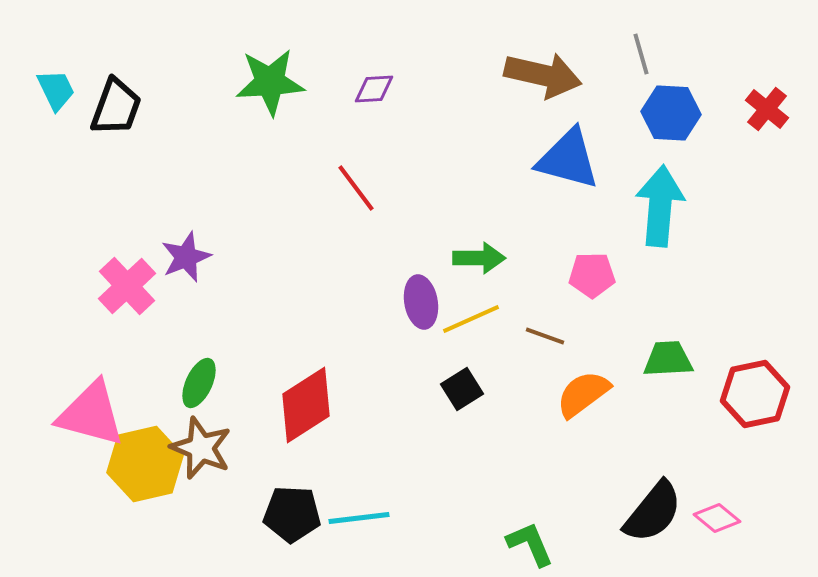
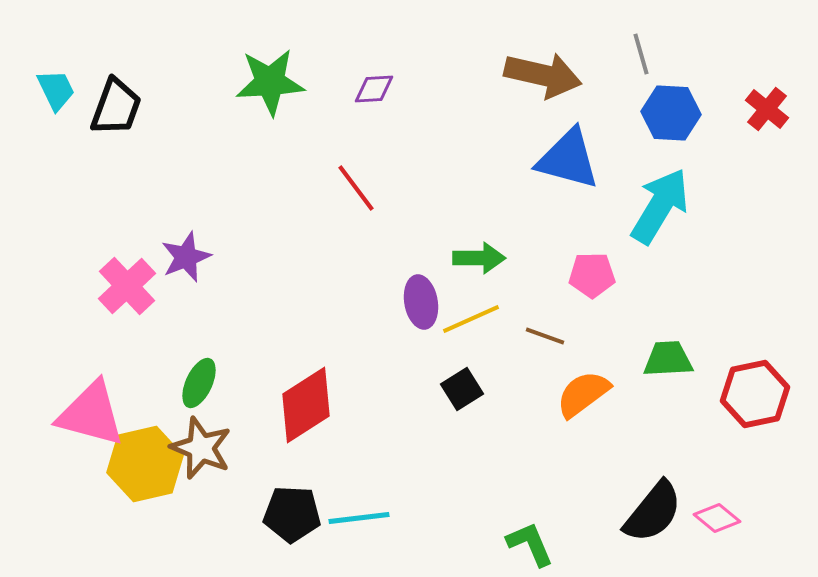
cyan arrow: rotated 26 degrees clockwise
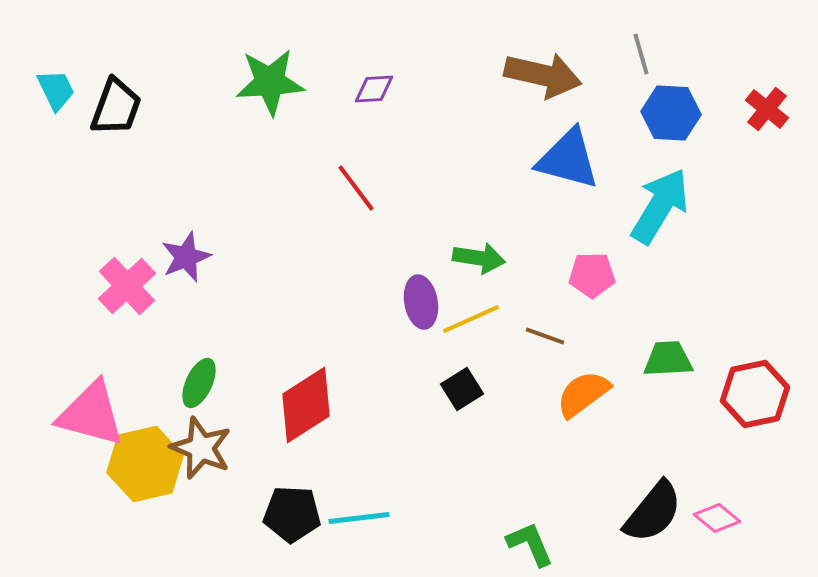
green arrow: rotated 9 degrees clockwise
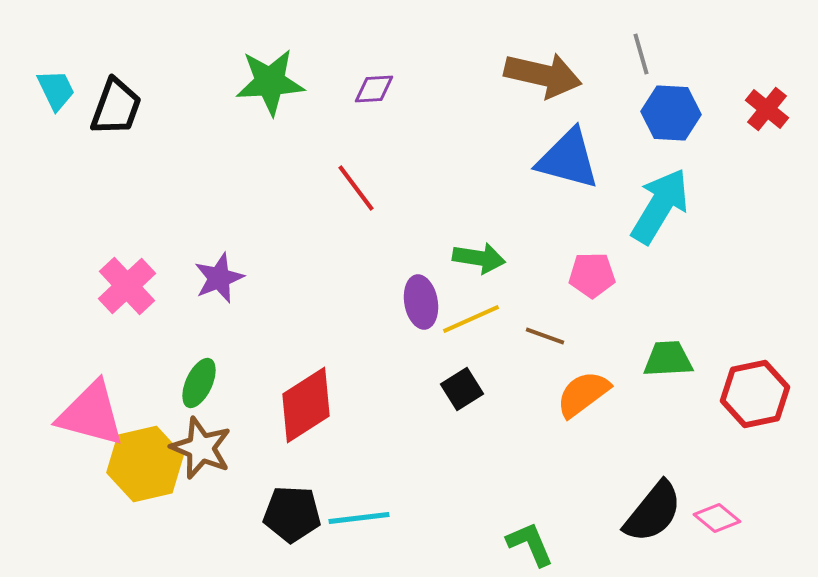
purple star: moved 33 px right, 21 px down
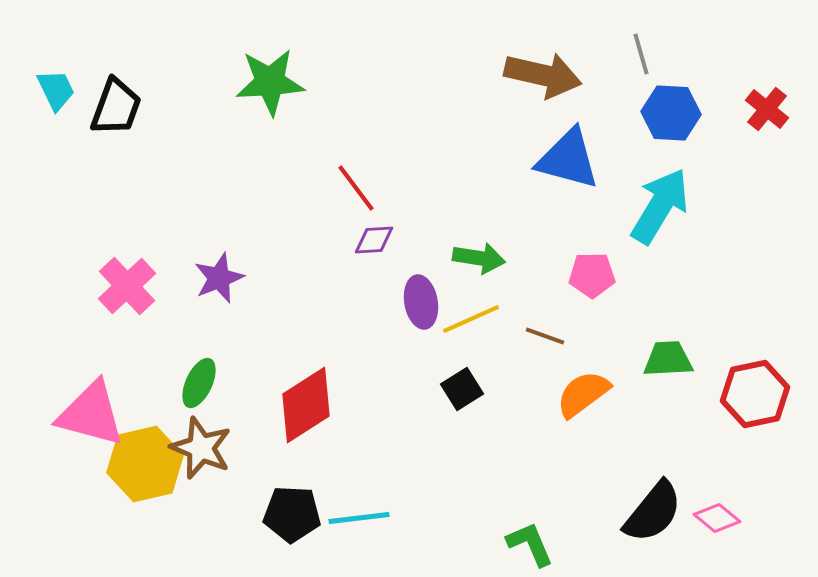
purple diamond: moved 151 px down
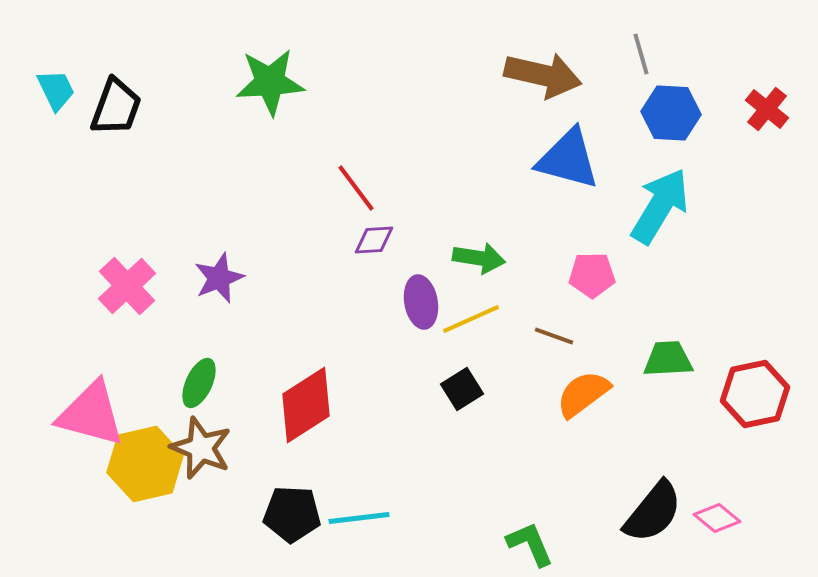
brown line: moved 9 px right
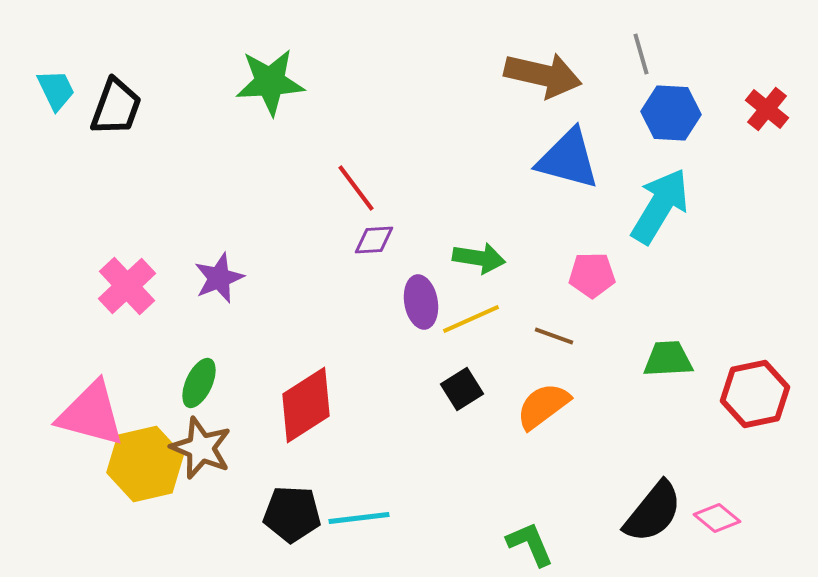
orange semicircle: moved 40 px left, 12 px down
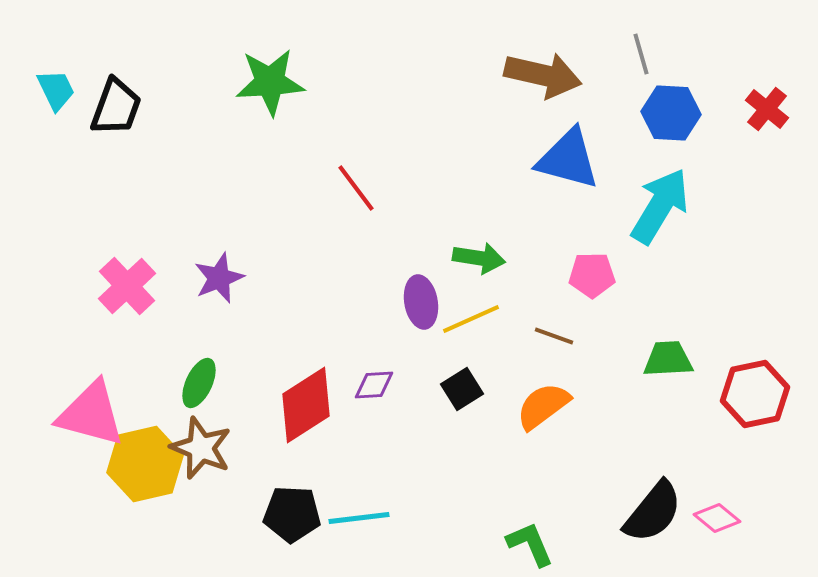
purple diamond: moved 145 px down
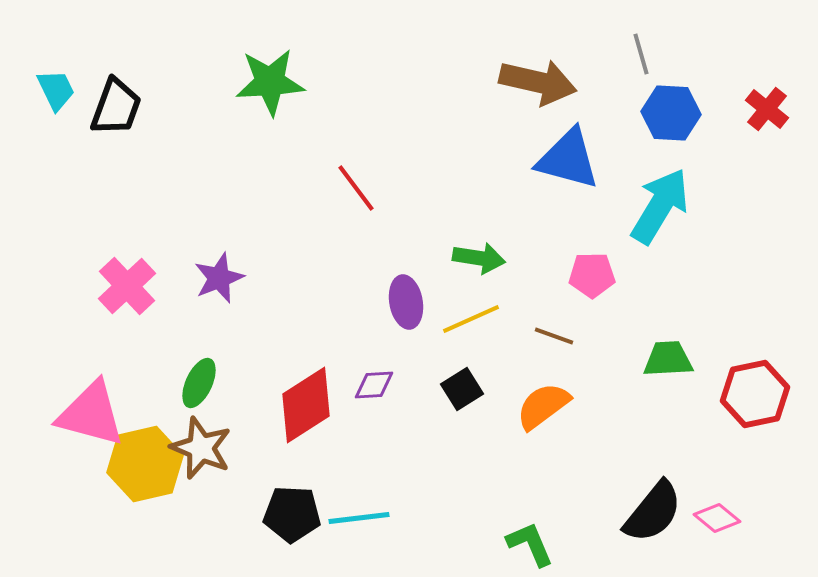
brown arrow: moved 5 px left, 7 px down
purple ellipse: moved 15 px left
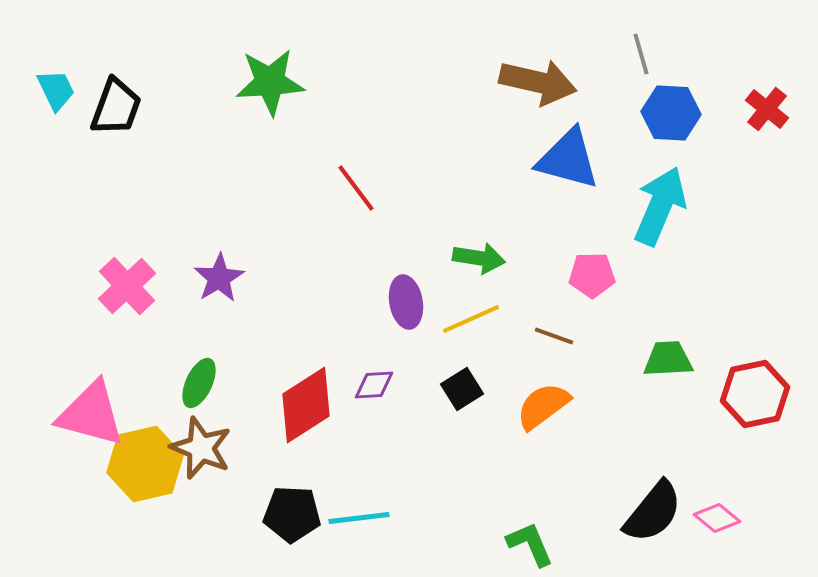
cyan arrow: rotated 8 degrees counterclockwise
purple star: rotated 9 degrees counterclockwise
